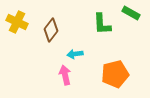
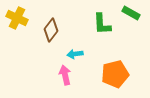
yellow cross: moved 4 px up
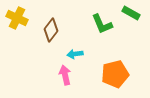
green L-shape: rotated 20 degrees counterclockwise
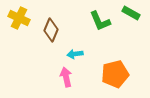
yellow cross: moved 2 px right
green L-shape: moved 2 px left, 3 px up
brown diamond: rotated 15 degrees counterclockwise
pink arrow: moved 1 px right, 2 px down
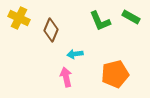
green rectangle: moved 4 px down
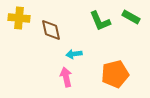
yellow cross: rotated 20 degrees counterclockwise
brown diamond: rotated 35 degrees counterclockwise
cyan arrow: moved 1 px left
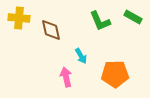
green rectangle: moved 2 px right
cyan arrow: moved 7 px right, 2 px down; rotated 112 degrees counterclockwise
orange pentagon: rotated 12 degrees clockwise
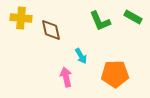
yellow cross: moved 2 px right
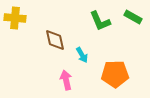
yellow cross: moved 6 px left
brown diamond: moved 4 px right, 10 px down
cyan arrow: moved 1 px right, 1 px up
pink arrow: moved 3 px down
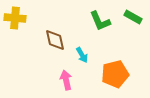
orange pentagon: rotated 12 degrees counterclockwise
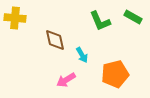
pink arrow: rotated 108 degrees counterclockwise
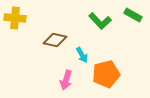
green rectangle: moved 2 px up
green L-shape: rotated 20 degrees counterclockwise
brown diamond: rotated 65 degrees counterclockwise
orange pentagon: moved 9 px left
pink arrow: rotated 42 degrees counterclockwise
